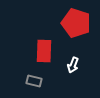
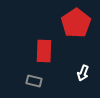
red pentagon: rotated 20 degrees clockwise
white arrow: moved 10 px right, 8 px down
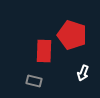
red pentagon: moved 4 px left, 12 px down; rotated 20 degrees counterclockwise
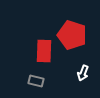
gray rectangle: moved 2 px right
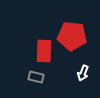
red pentagon: moved 1 px down; rotated 12 degrees counterclockwise
gray rectangle: moved 4 px up
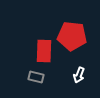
white arrow: moved 4 px left, 2 px down
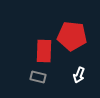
gray rectangle: moved 2 px right
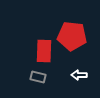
white arrow: rotated 70 degrees clockwise
